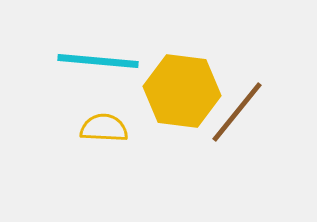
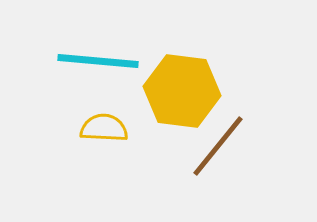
brown line: moved 19 px left, 34 px down
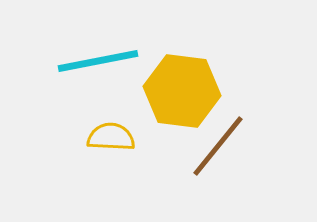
cyan line: rotated 16 degrees counterclockwise
yellow semicircle: moved 7 px right, 9 px down
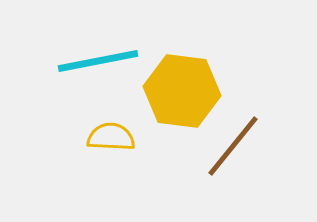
brown line: moved 15 px right
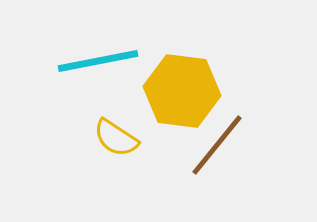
yellow semicircle: moved 5 px right, 1 px down; rotated 150 degrees counterclockwise
brown line: moved 16 px left, 1 px up
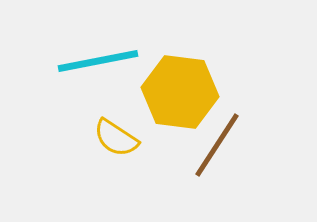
yellow hexagon: moved 2 px left, 1 px down
brown line: rotated 6 degrees counterclockwise
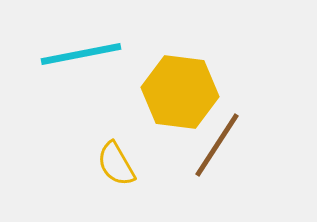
cyan line: moved 17 px left, 7 px up
yellow semicircle: moved 26 px down; rotated 27 degrees clockwise
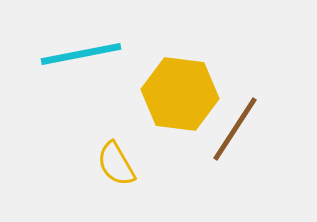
yellow hexagon: moved 2 px down
brown line: moved 18 px right, 16 px up
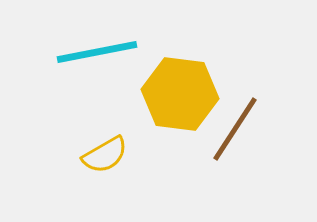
cyan line: moved 16 px right, 2 px up
yellow semicircle: moved 11 px left, 9 px up; rotated 90 degrees counterclockwise
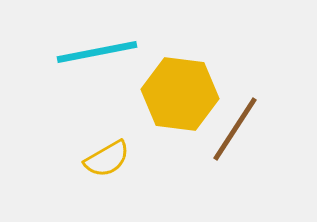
yellow semicircle: moved 2 px right, 4 px down
